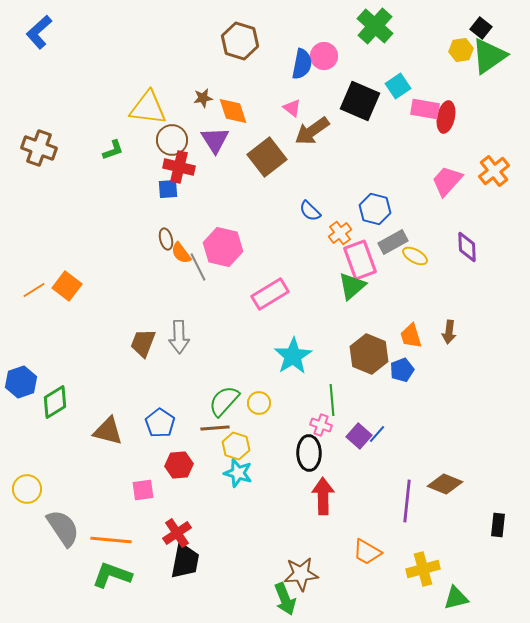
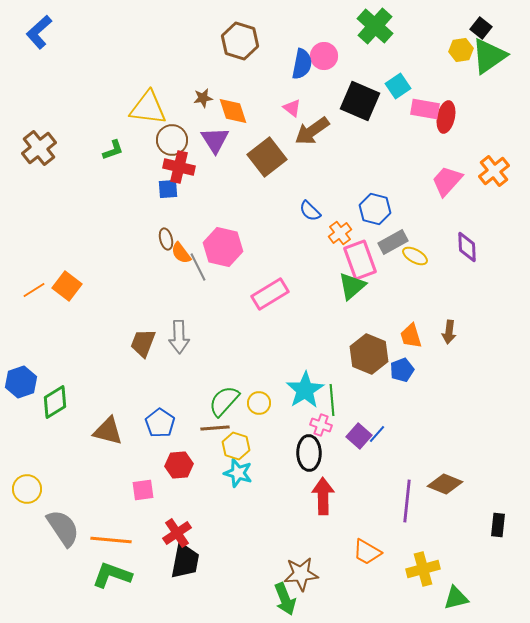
brown cross at (39, 148): rotated 32 degrees clockwise
cyan star at (293, 356): moved 12 px right, 34 px down
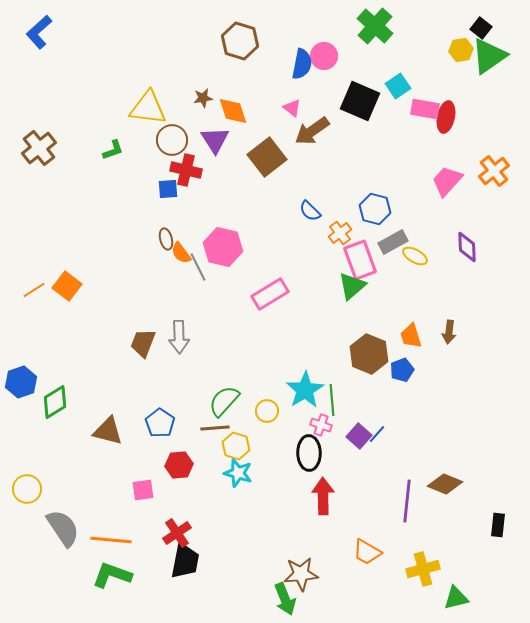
red cross at (179, 167): moved 7 px right, 3 px down
yellow circle at (259, 403): moved 8 px right, 8 px down
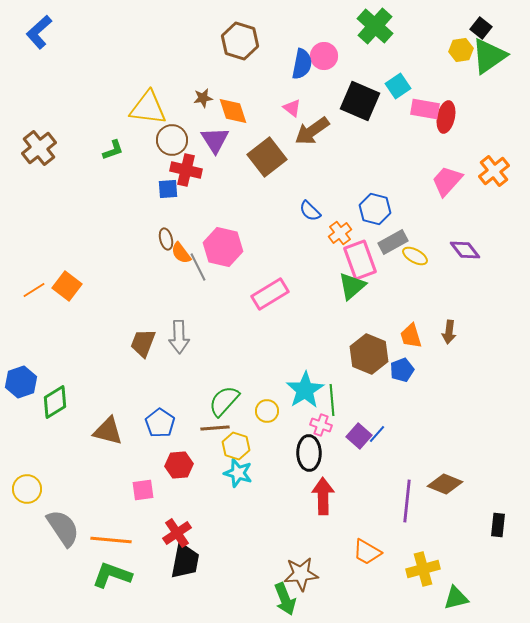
purple diamond at (467, 247): moved 2 px left, 3 px down; rotated 36 degrees counterclockwise
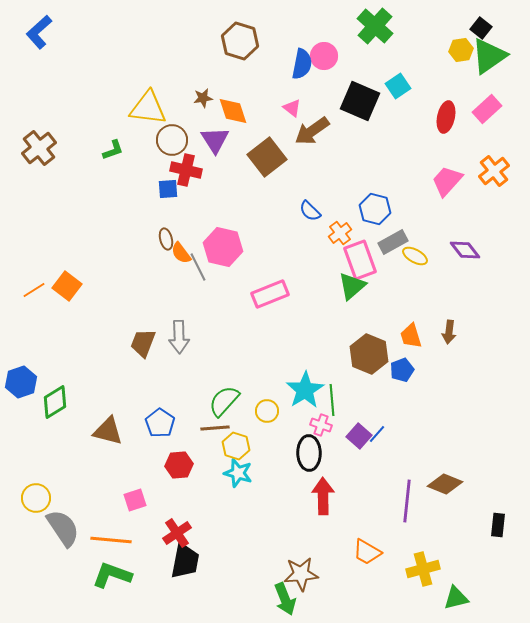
pink rectangle at (425, 109): moved 62 px right; rotated 52 degrees counterclockwise
pink rectangle at (270, 294): rotated 9 degrees clockwise
yellow circle at (27, 489): moved 9 px right, 9 px down
pink square at (143, 490): moved 8 px left, 10 px down; rotated 10 degrees counterclockwise
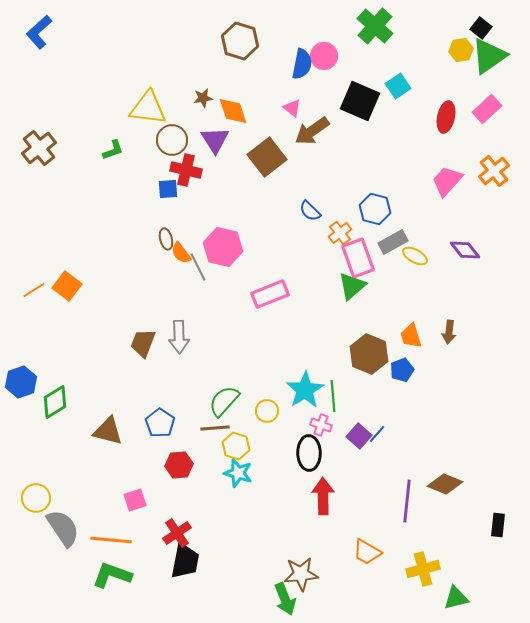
pink rectangle at (360, 260): moved 2 px left, 2 px up
green line at (332, 400): moved 1 px right, 4 px up
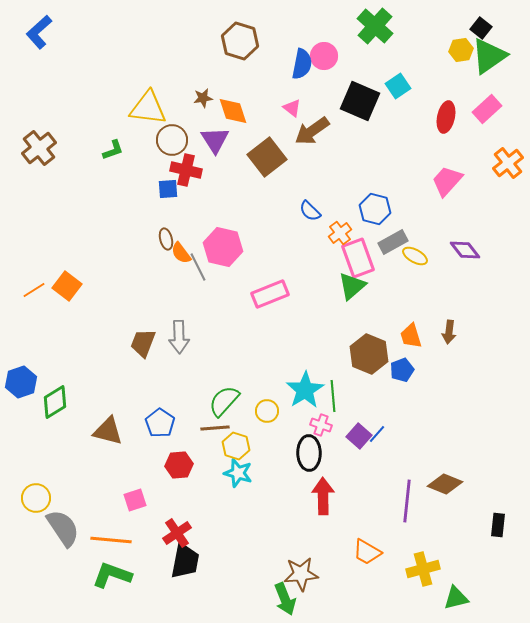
orange cross at (494, 171): moved 14 px right, 8 px up
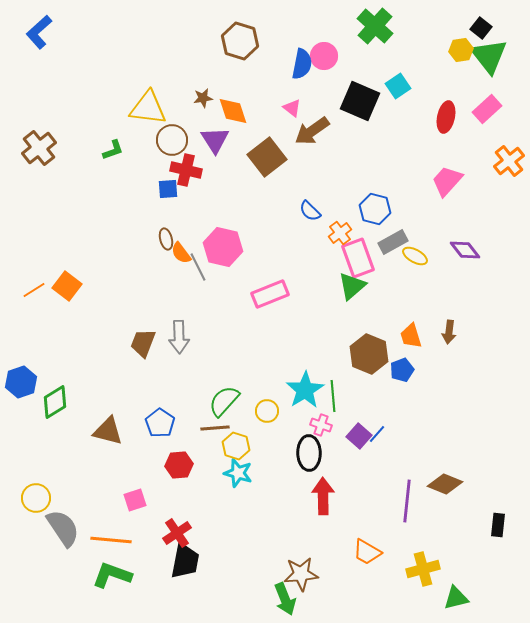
green triangle at (489, 56): rotated 33 degrees counterclockwise
orange cross at (508, 163): moved 1 px right, 2 px up
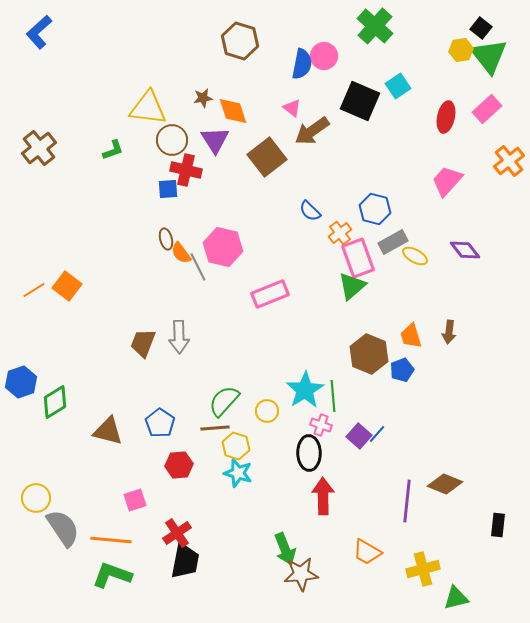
green arrow at (285, 599): moved 50 px up
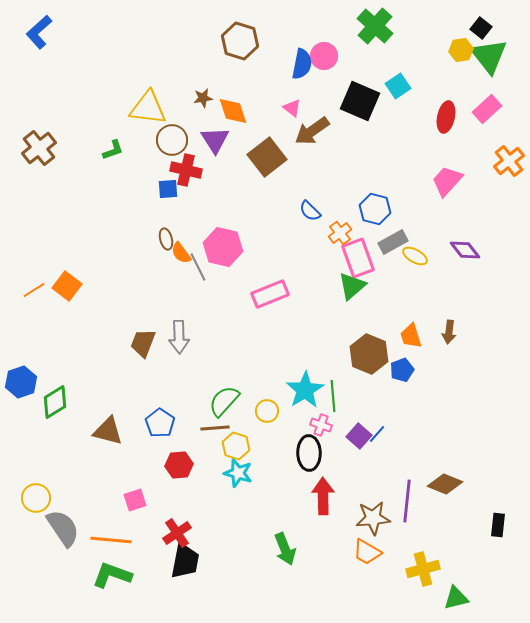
brown star at (301, 574): moved 72 px right, 56 px up
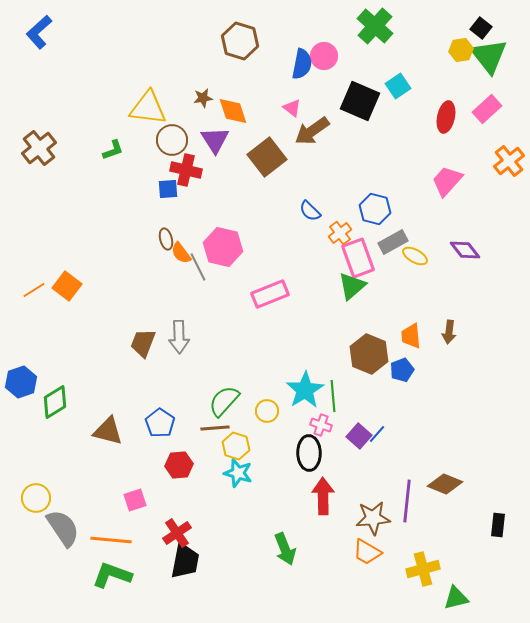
orange trapezoid at (411, 336): rotated 12 degrees clockwise
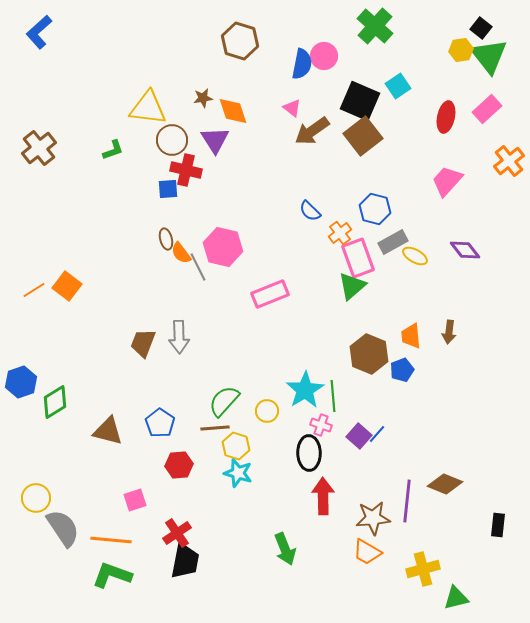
brown square at (267, 157): moved 96 px right, 21 px up
